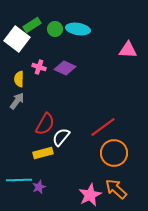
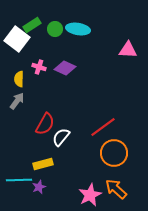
yellow rectangle: moved 11 px down
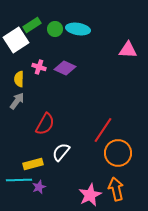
white square: moved 1 px left, 1 px down; rotated 20 degrees clockwise
red line: moved 3 px down; rotated 20 degrees counterclockwise
white semicircle: moved 15 px down
orange circle: moved 4 px right
yellow rectangle: moved 10 px left
orange arrow: rotated 35 degrees clockwise
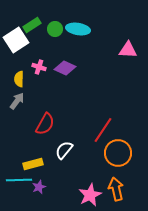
white semicircle: moved 3 px right, 2 px up
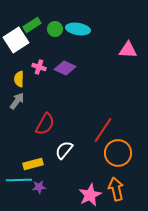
purple star: rotated 16 degrees clockwise
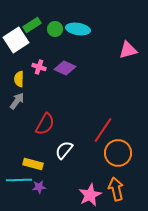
pink triangle: rotated 18 degrees counterclockwise
yellow rectangle: rotated 30 degrees clockwise
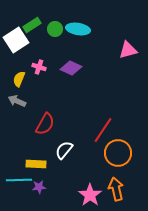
purple diamond: moved 6 px right
yellow semicircle: rotated 21 degrees clockwise
gray arrow: rotated 102 degrees counterclockwise
yellow rectangle: moved 3 px right; rotated 12 degrees counterclockwise
pink star: rotated 10 degrees counterclockwise
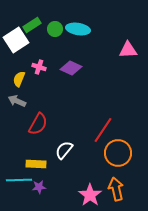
pink triangle: rotated 12 degrees clockwise
red semicircle: moved 7 px left
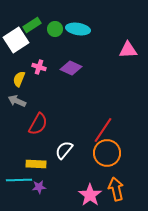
orange circle: moved 11 px left
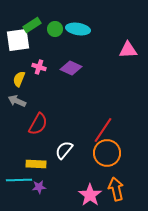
white square: moved 2 px right; rotated 25 degrees clockwise
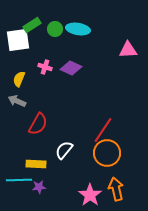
pink cross: moved 6 px right
